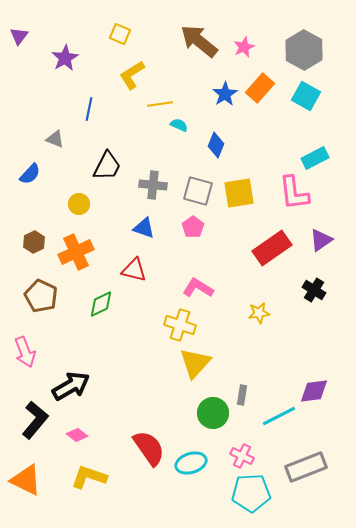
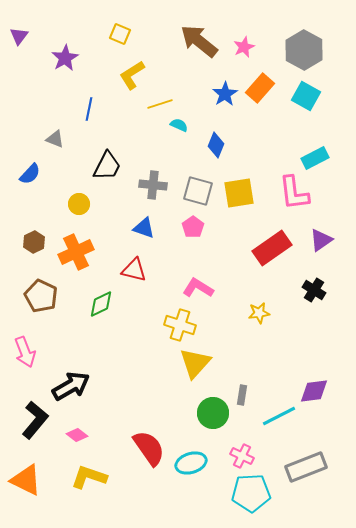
yellow line at (160, 104): rotated 10 degrees counterclockwise
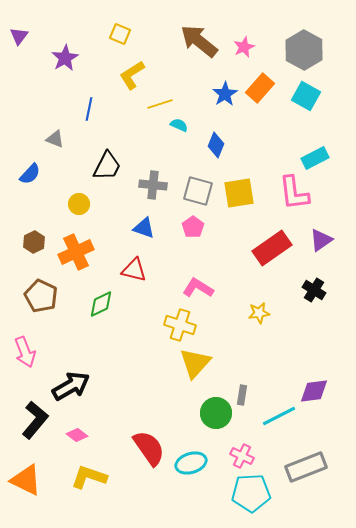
green circle at (213, 413): moved 3 px right
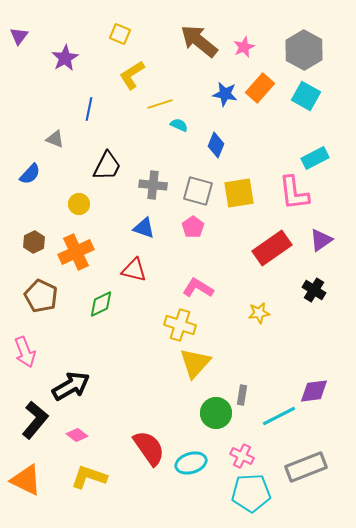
blue star at (225, 94): rotated 30 degrees counterclockwise
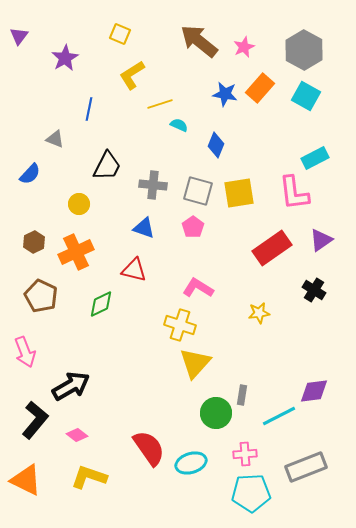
pink cross at (242, 456): moved 3 px right, 2 px up; rotated 30 degrees counterclockwise
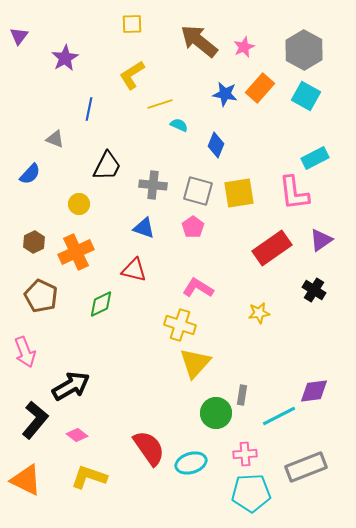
yellow square at (120, 34): moved 12 px right, 10 px up; rotated 25 degrees counterclockwise
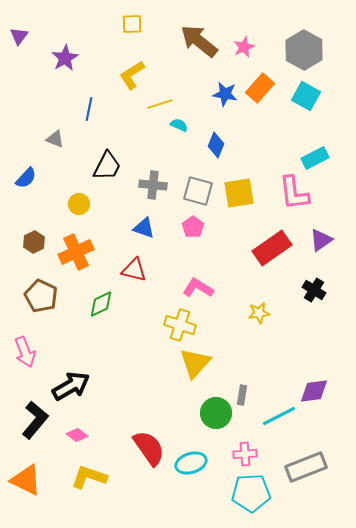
blue semicircle at (30, 174): moved 4 px left, 4 px down
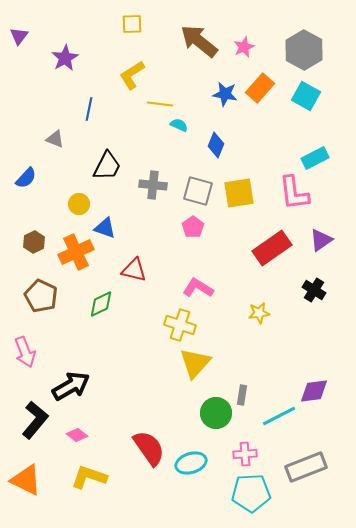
yellow line at (160, 104): rotated 25 degrees clockwise
blue triangle at (144, 228): moved 39 px left
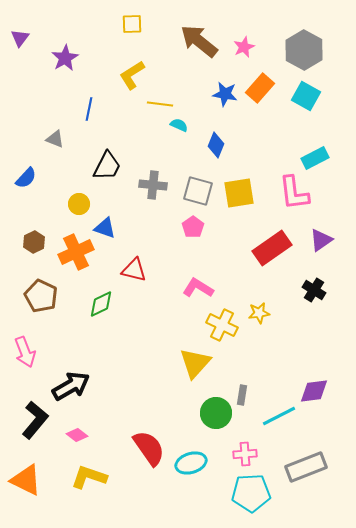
purple triangle at (19, 36): moved 1 px right, 2 px down
yellow cross at (180, 325): moved 42 px right; rotated 8 degrees clockwise
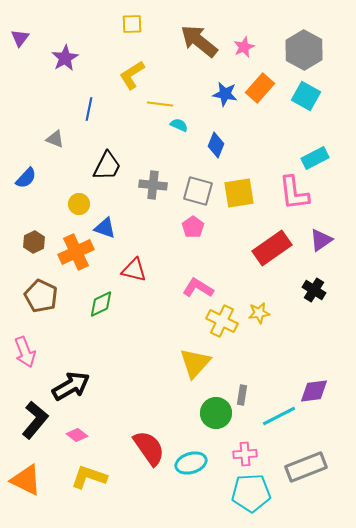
yellow cross at (222, 325): moved 4 px up
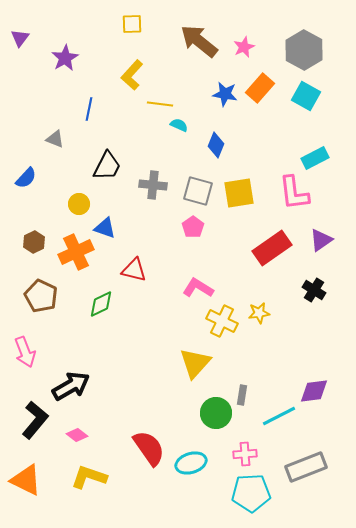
yellow L-shape at (132, 75): rotated 16 degrees counterclockwise
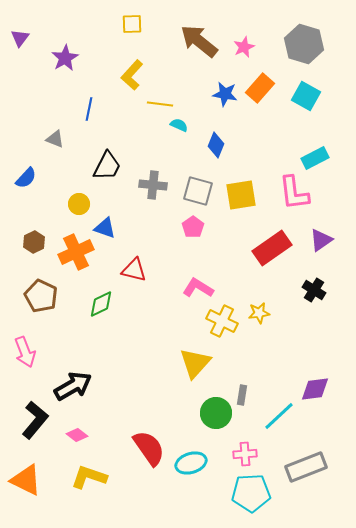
gray hexagon at (304, 50): moved 6 px up; rotated 12 degrees counterclockwise
yellow square at (239, 193): moved 2 px right, 2 px down
black arrow at (71, 386): moved 2 px right
purple diamond at (314, 391): moved 1 px right, 2 px up
cyan line at (279, 416): rotated 16 degrees counterclockwise
